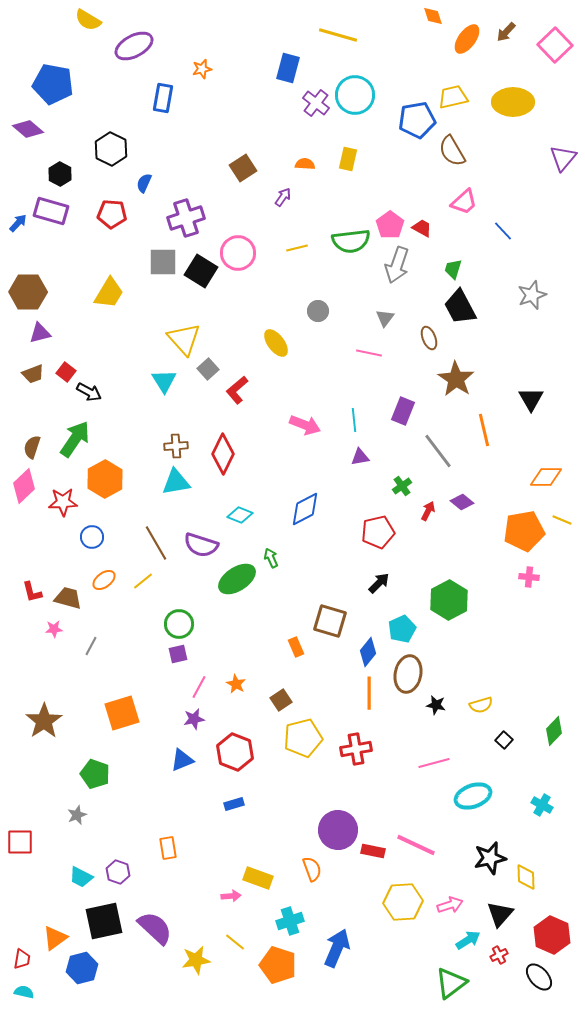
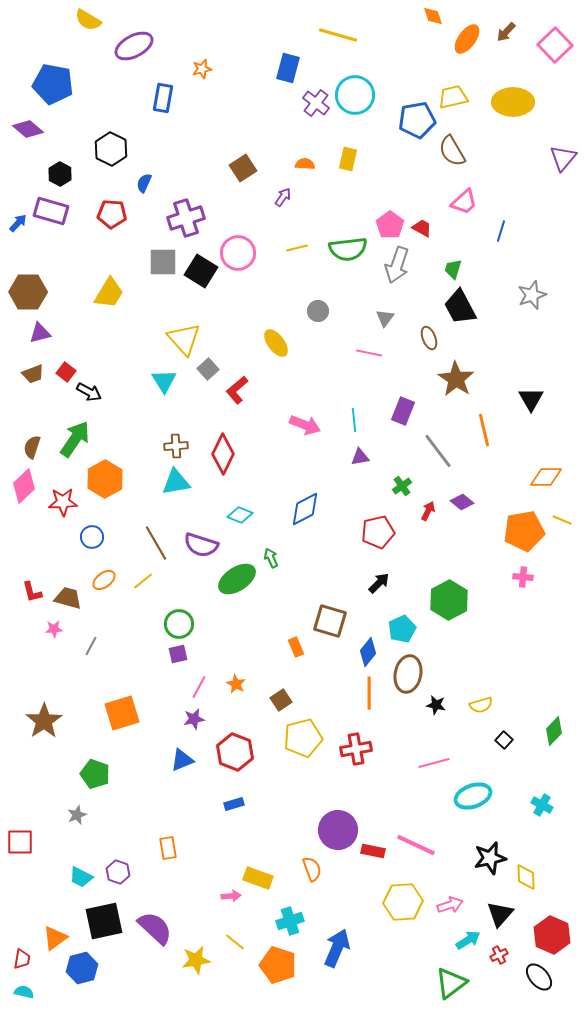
blue line at (503, 231): moved 2 px left; rotated 60 degrees clockwise
green semicircle at (351, 241): moved 3 px left, 8 px down
pink cross at (529, 577): moved 6 px left
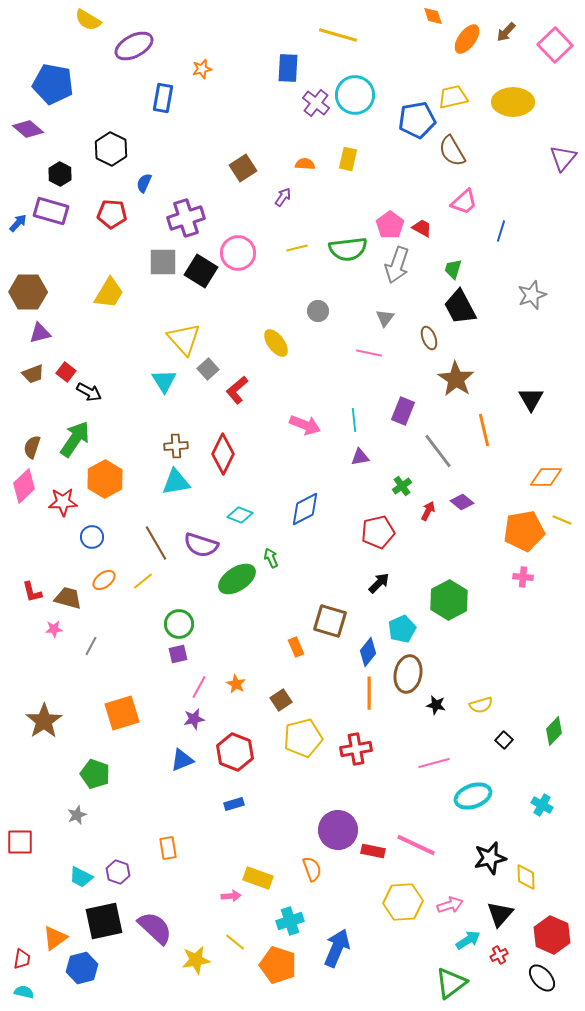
blue rectangle at (288, 68): rotated 12 degrees counterclockwise
black ellipse at (539, 977): moved 3 px right, 1 px down
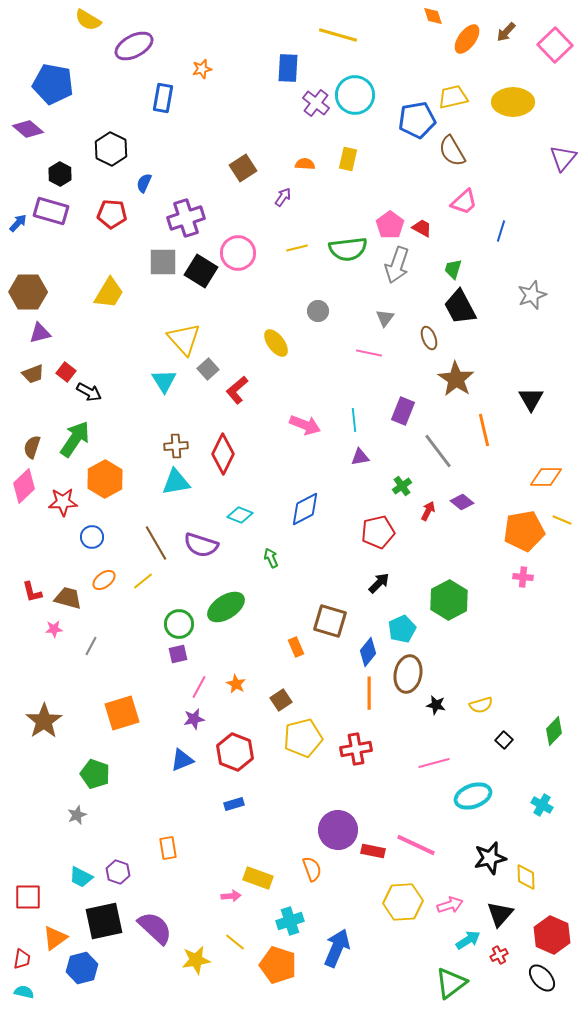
green ellipse at (237, 579): moved 11 px left, 28 px down
red square at (20, 842): moved 8 px right, 55 px down
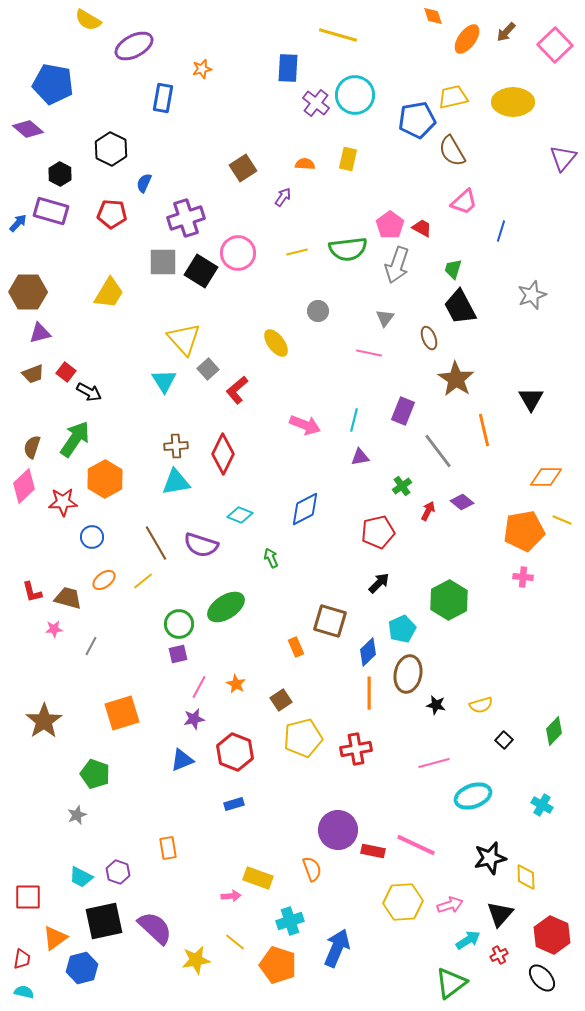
yellow line at (297, 248): moved 4 px down
cyan line at (354, 420): rotated 20 degrees clockwise
blue diamond at (368, 652): rotated 8 degrees clockwise
